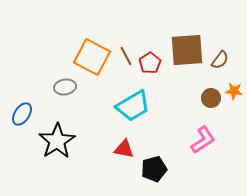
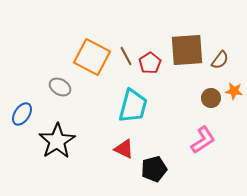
gray ellipse: moved 5 px left; rotated 40 degrees clockwise
cyan trapezoid: rotated 45 degrees counterclockwise
red triangle: rotated 15 degrees clockwise
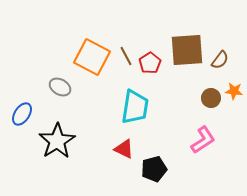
cyan trapezoid: moved 2 px right, 1 px down; rotated 6 degrees counterclockwise
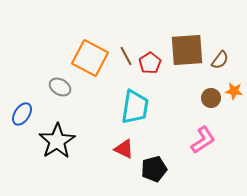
orange square: moved 2 px left, 1 px down
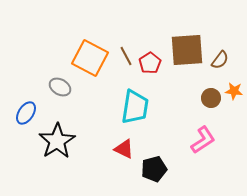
blue ellipse: moved 4 px right, 1 px up
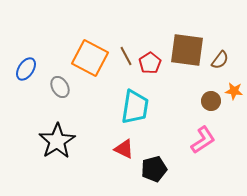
brown square: rotated 12 degrees clockwise
gray ellipse: rotated 30 degrees clockwise
brown circle: moved 3 px down
blue ellipse: moved 44 px up
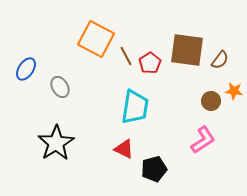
orange square: moved 6 px right, 19 px up
black star: moved 1 px left, 2 px down
